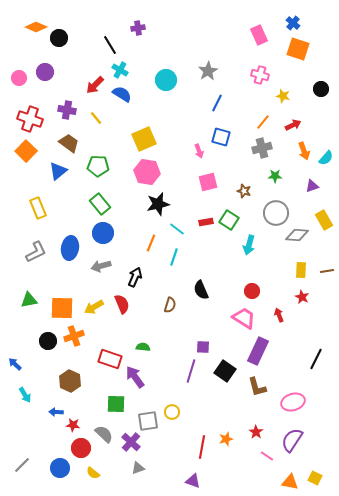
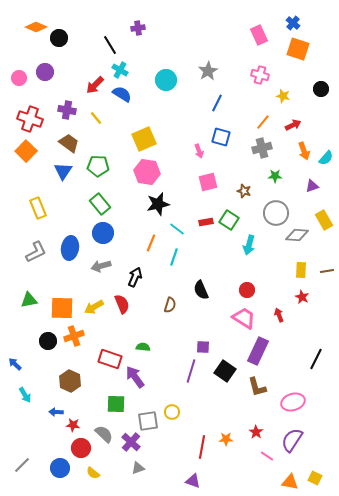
blue triangle at (58, 171): moved 5 px right; rotated 18 degrees counterclockwise
red circle at (252, 291): moved 5 px left, 1 px up
orange star at (226, 439): rotated 16 degrees clockwise
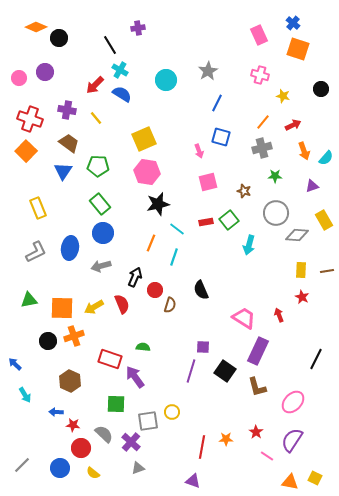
green square at (229, 220): rotated 18 degrees clockwise
red circle at (247, 290): moved 92 px left
pink ellipse at (293, 402): rotated 30 degrees counterclockwise
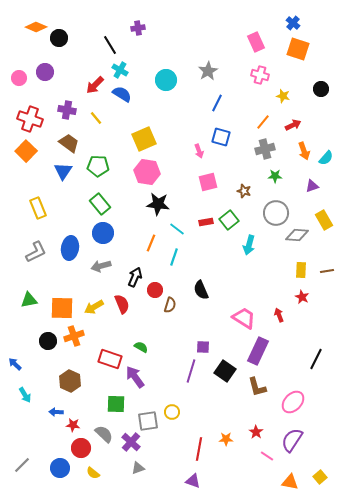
pink rectangle at (259, 35): moved 3 px left, 7 px down
gray cross at (262, 148): moved 3 px right, 1 px down
black star at (158, 204): rotated 20 degrees clockwise
green semicircle at (143, 347): moved 2 px left; rotated 24 degrees clockwise
red line at (202, 447): moved 3 px left, 2 px down
yellow square at (315, 478): moved 5 px right, 1 px up; rotated 24 degrees clockwise
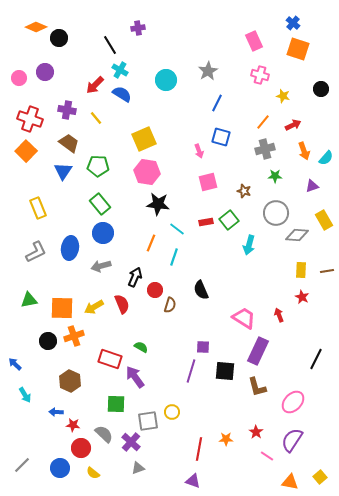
pink rectangle at (256, 42): moved 2 px left, 1 px up
black square at (225, 371): rotated 30 degrees counterclockwise
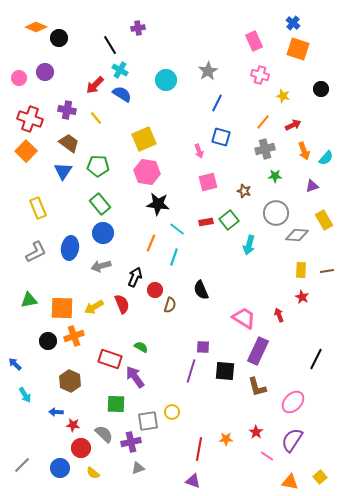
purple cross at (131, 442): rotated 36 degrees clockwise
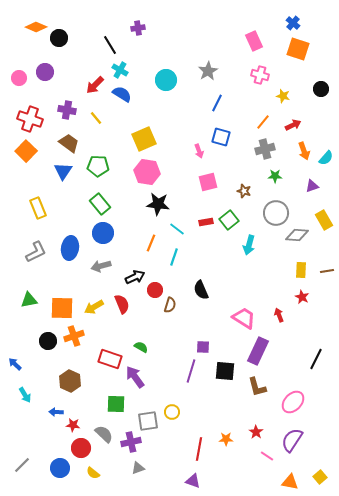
black arrow at (135, 277): rotated 42 degrees clockwise
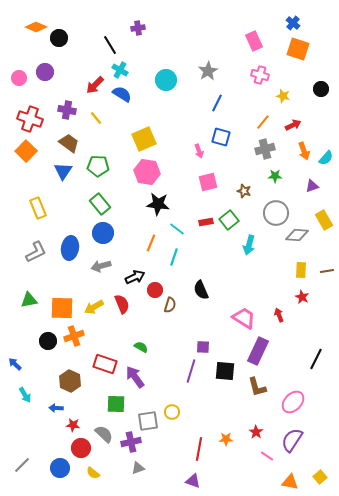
red rectangle at (110, 359): moved 5 px left, 5 px down
blue arrow at (56, 412): moved 4 px up
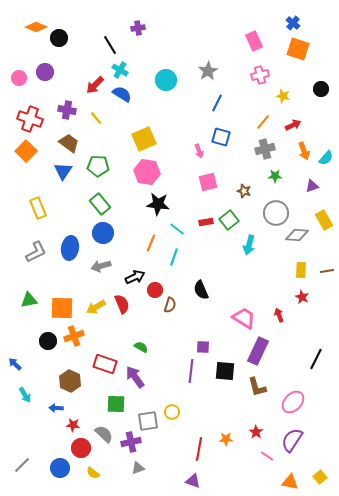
pink cross at (260, 75): rotated 30 degrees counterclockwise
yellow arrow at (94, 307): moved 2 px right
purple line at (191, 371): rotated 10 degrees counterclockwise
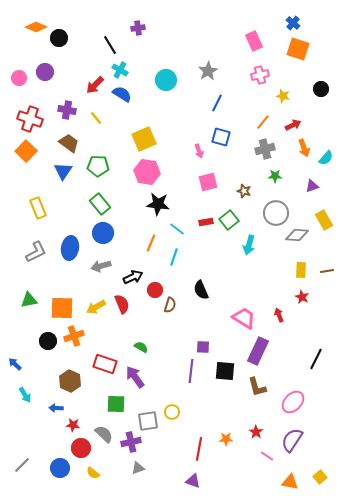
orange arrow at (304, 151): moved 3 px up
black arrow at (135, 277): moved 2 px left
